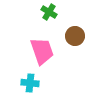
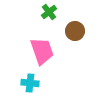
green cross: rotated 21 degrees clockwise
brown circle: moved 5 px up
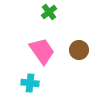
brown circle: moved 4 px right, 19 px down
pink trapezoid: rotated 16 degrees counterclockwise
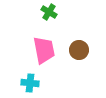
green cross: rotated 21 degrees counterclockwise
pink trapezoid: moved 2 px right, 1 px up; rotated 24 degrees clockwise
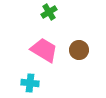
green cross: rotated 28 degrees clockwise
pink trapezoid: rotated 48 degrees counterclockwise
